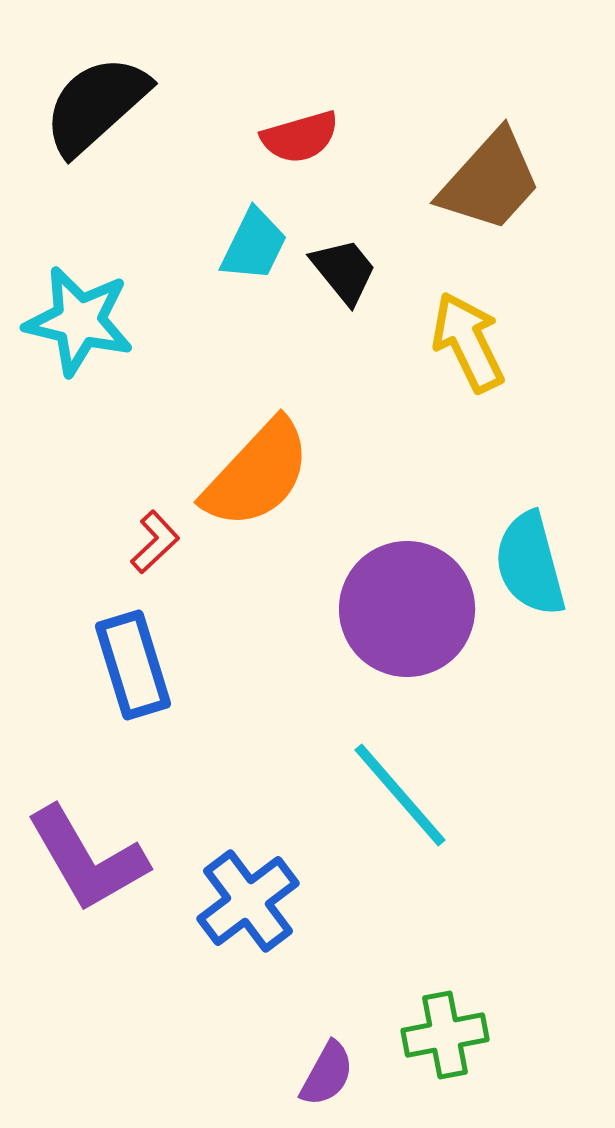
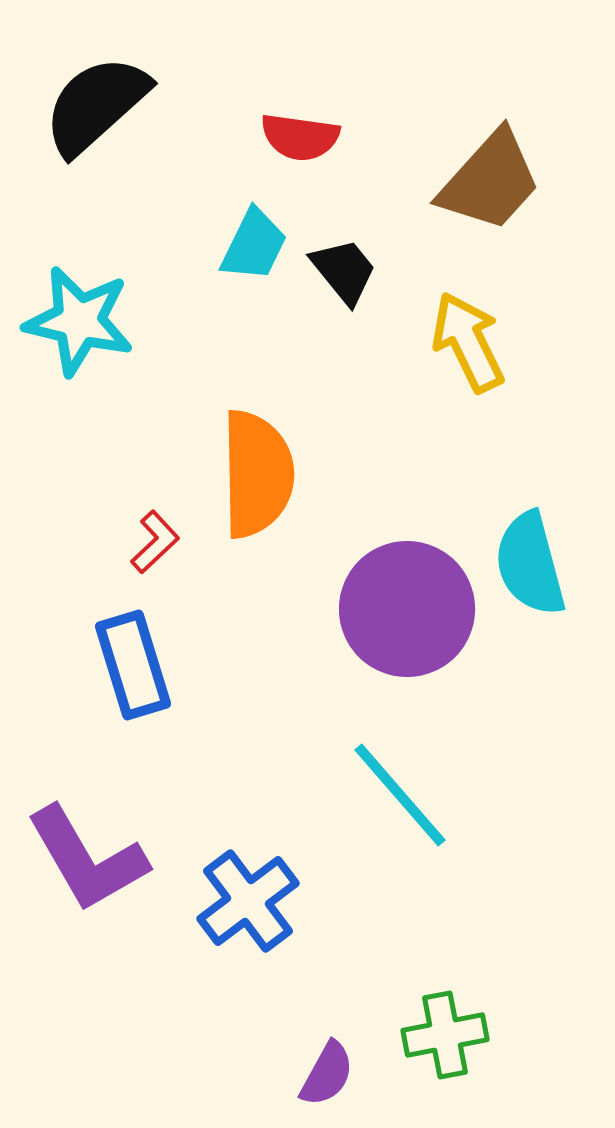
red semicircle: rotated 24 degrees clockwise
orange semicircle: rotated 44 degrees counterclockwise
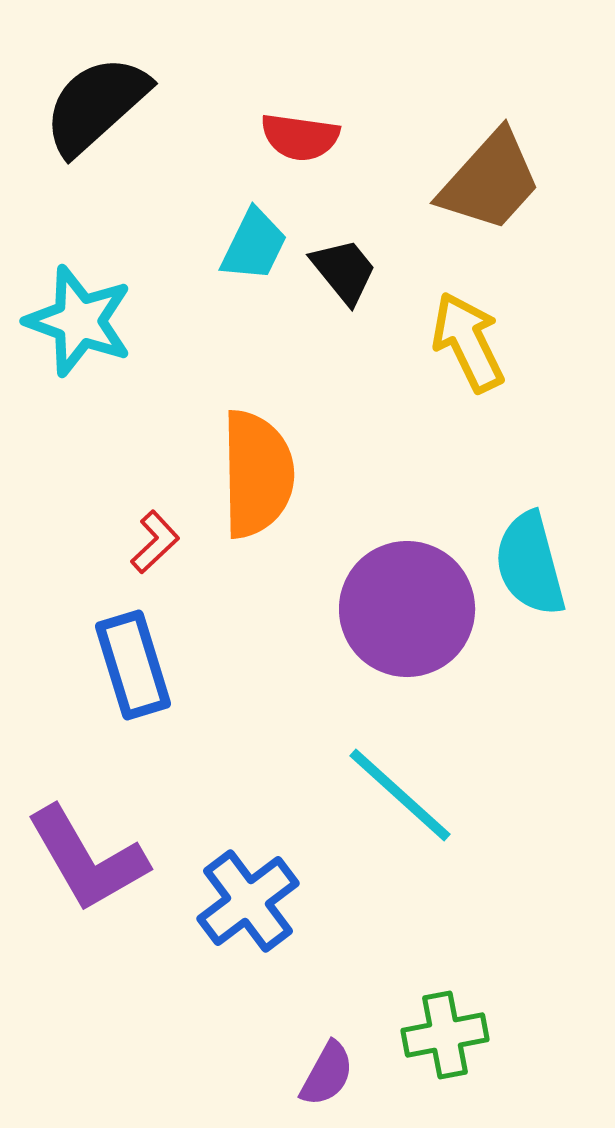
cyan star: rotated 7 degrees clockwise
cyan line: rotated 7 degrees counterclockwise
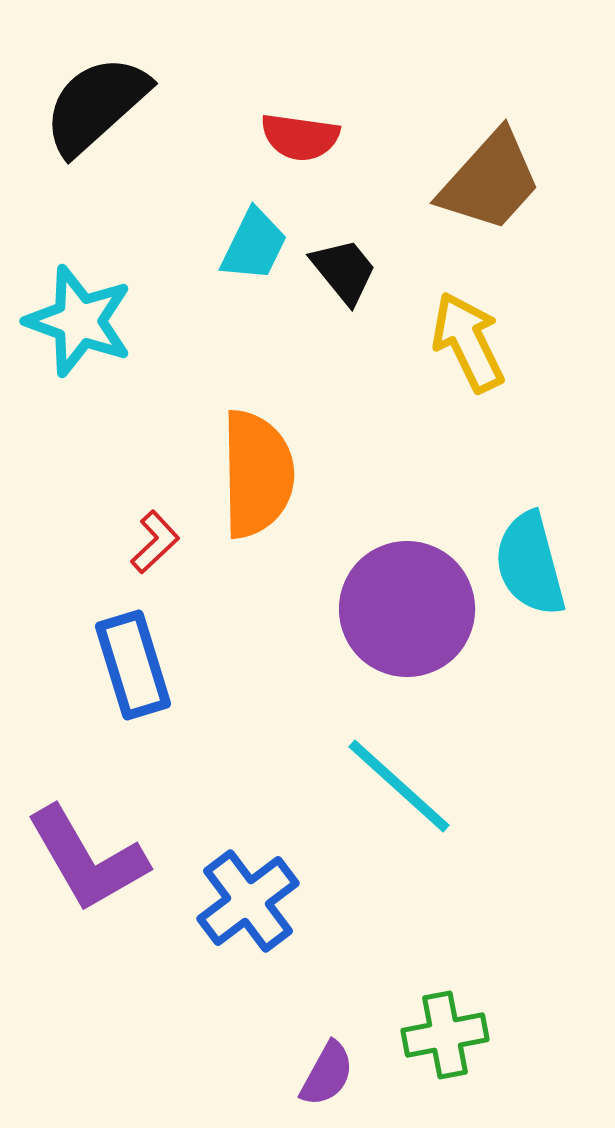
cyan line: moved 1 px left, 9 px up
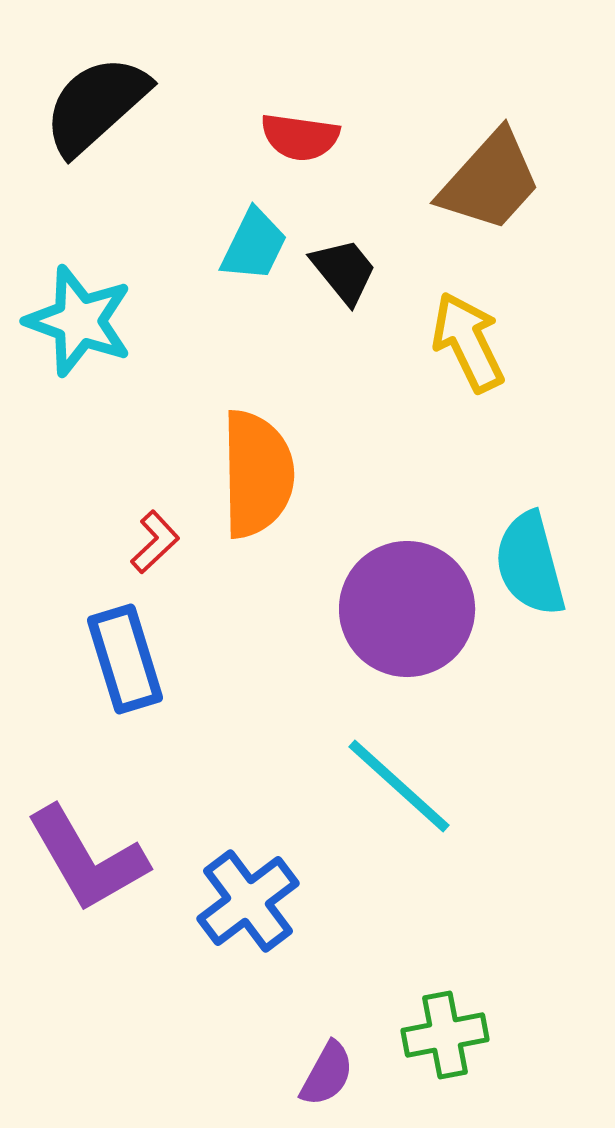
blue rectangle: moved 8 px left, 6 px up
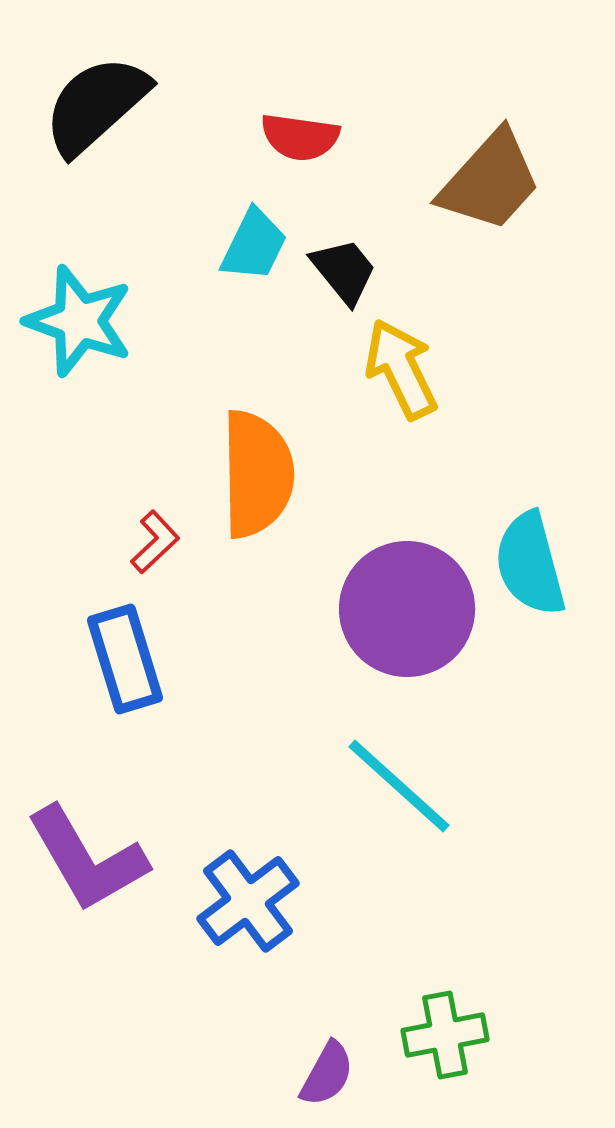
yellow arrow: moved 67 px left, 27 px down
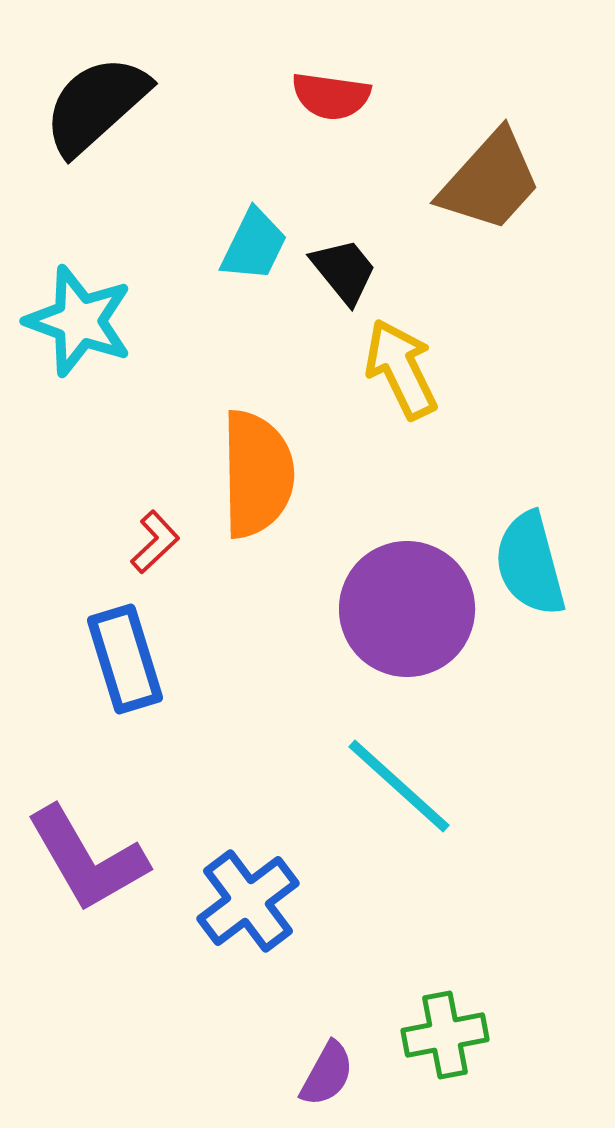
red semicircle: moved 31 px right, 41 px up
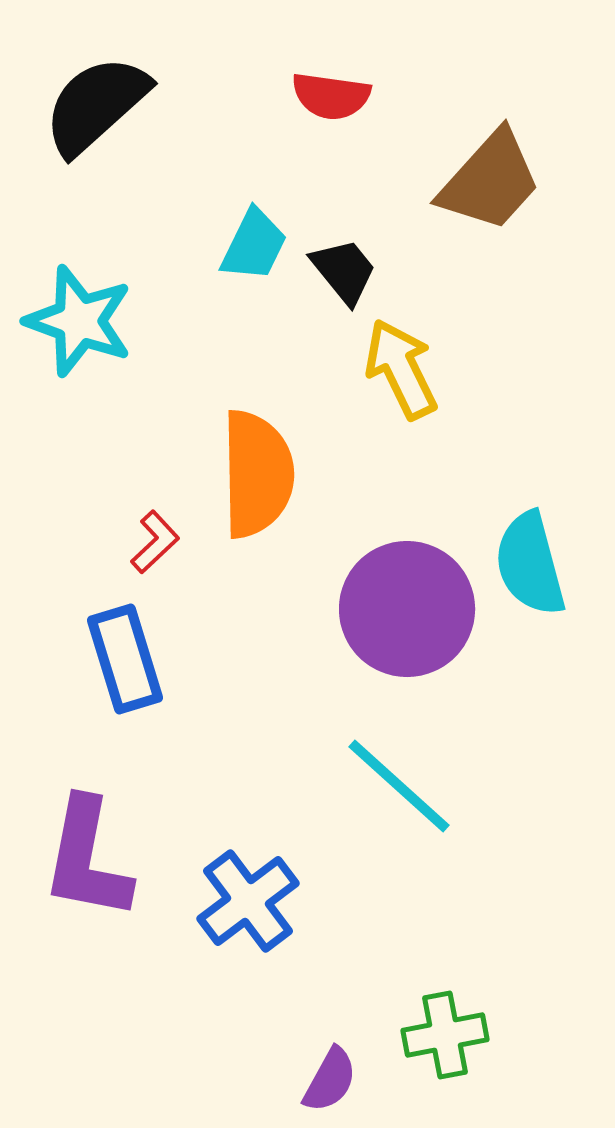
purple L-shape: rotated 41 degrees clockwise
purple semicircle: moved 3 px right, 6 px down
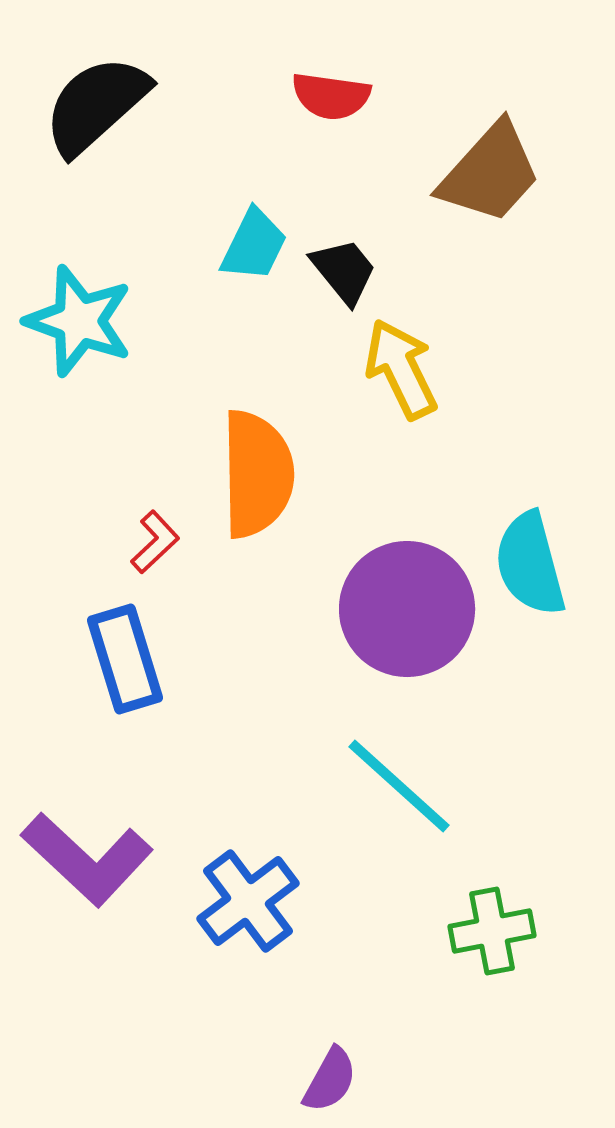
brown trapezoid: moved 8 px up
purple L-shape: rotated 58 degrees counterclockwise
green cross: moved 47 px right, 104 px up
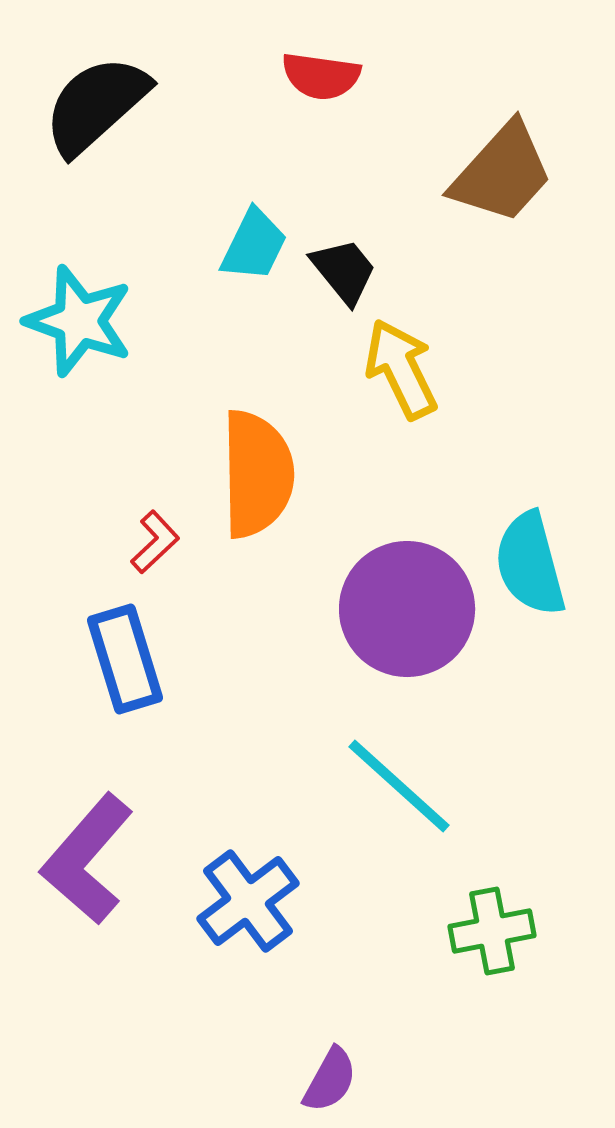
red semicircle: moved 10 px left, 20 px up
brown trapezoid: moved 12 px right
purple L-shape: rotated 88 degrees clockwise
